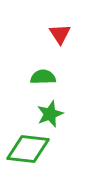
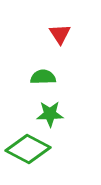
green star: rotated 20 degrees clockwise
green diamond: rotated 21 degrees clockwise
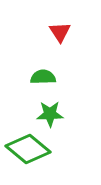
red triangle: moved 2 px up
green diamond: rotated 12 degrees clockwise
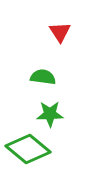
green semicircle: rotated 10 degrees clockwise
